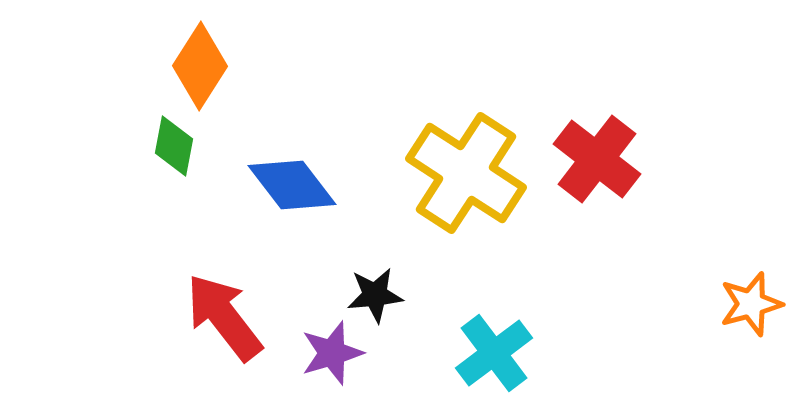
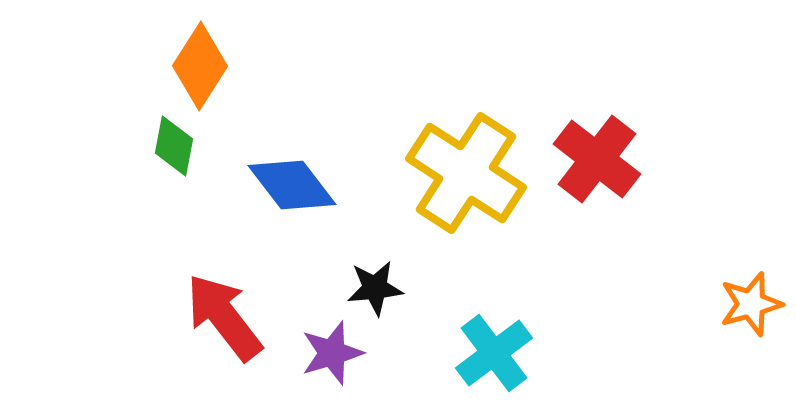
black star: moved 7 px up
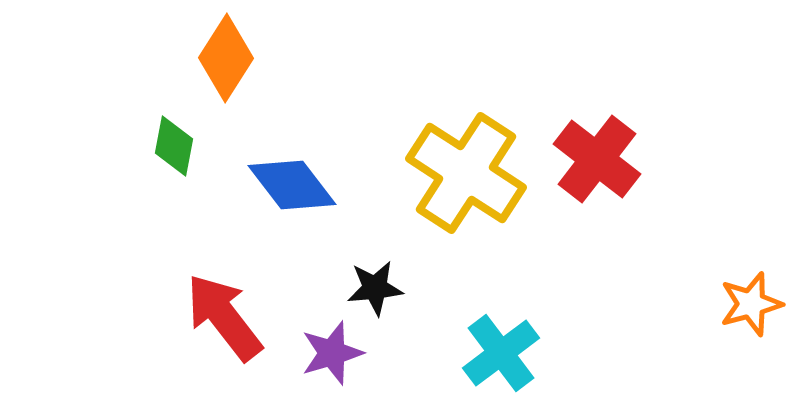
orange diamond: moved 26 px right, 8 px up
cyan cross: moved 7 px right
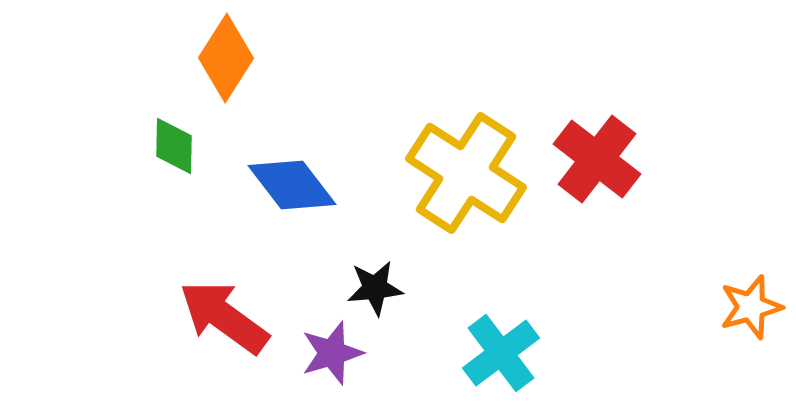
green diamond: rotated 10 degrees counterclockwise
orange star: moved 3 px down
red arrow: rotated 16 degrees counterclockwise
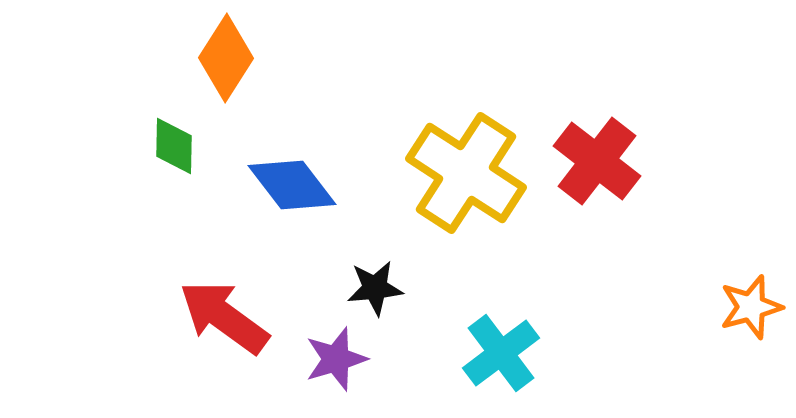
red cross: moved 2 px down
purple star: moved 4 px right, 6 px down
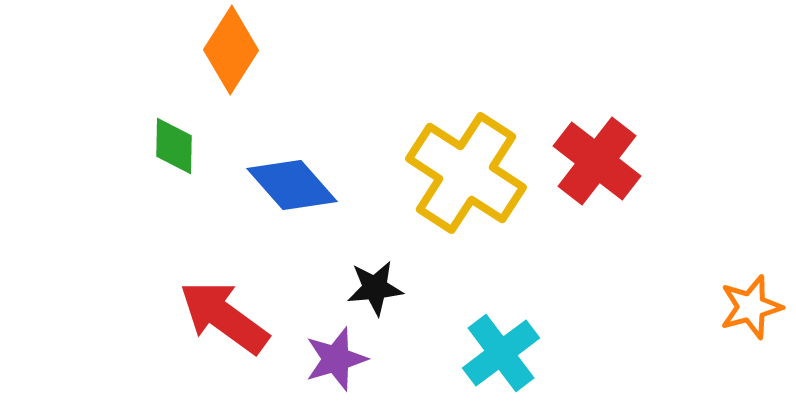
orange diamond: moved 5 px right, 8 px up
blue diamond: rotated 4 degrees counterclockwise
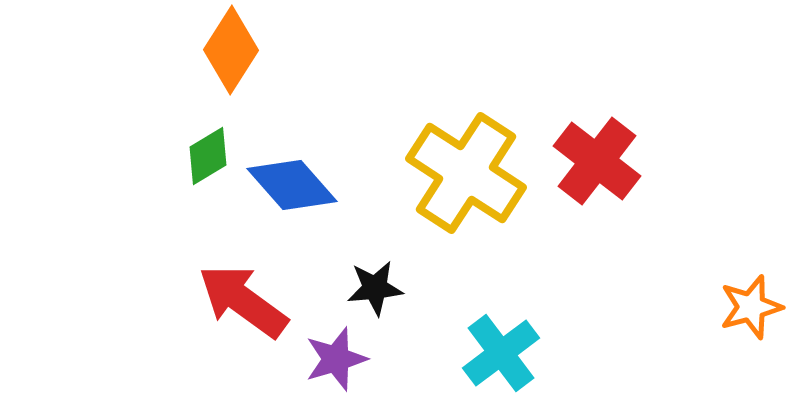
green diamond: moved 34 px right, 10 px down; rotated 58 degrees clockwise
red arrow: moved 19 px right, 16 px up
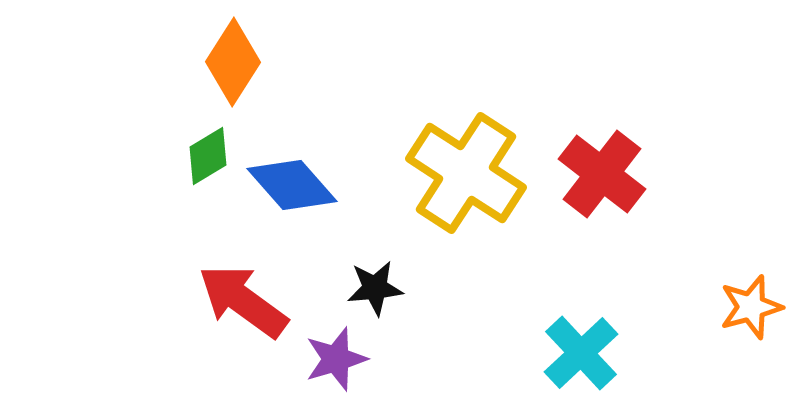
orange diamond: moved 2 px right, 12 px down
red cross: moved 5 px right, 13 px down
cyan cross: moved 80 px right; rotated 6 degrees counterclockwise
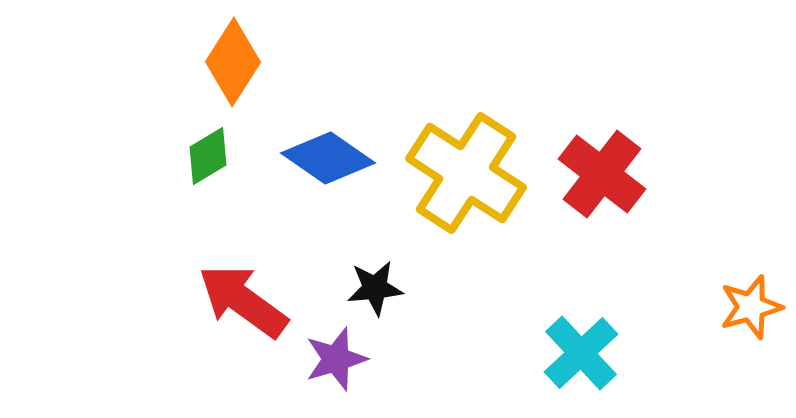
blue diamond: moved 36 px right, 27 px up; rotated 14 degrees counterclockwise
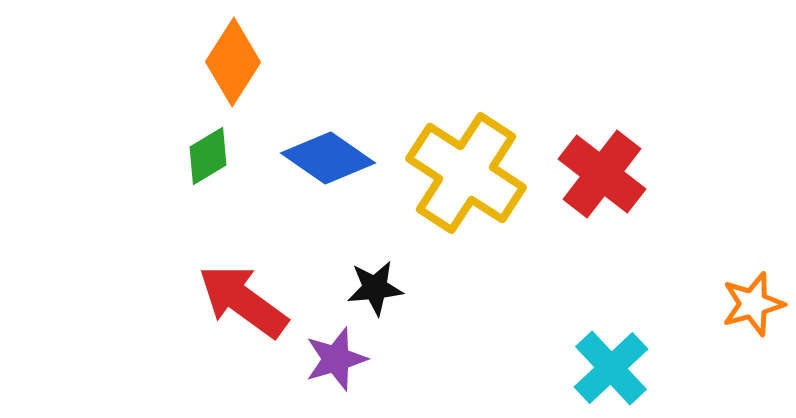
orange star: moved 2 px right, 3 px up
cyan cross: moved 30 px right, 15 px down
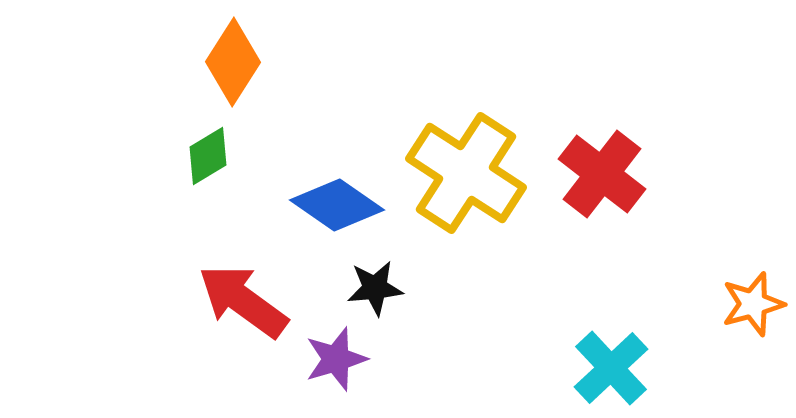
blue diamond: moved 9 px right, 47 px down
